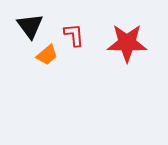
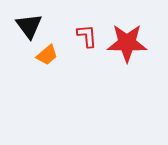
black triangle: moved 1 px left
red L-shape: moved 13 px right, 1 px down
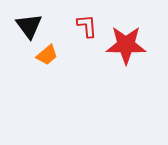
red L-shape: moved 10 px up
red star: moved 1 px left, 2 px down
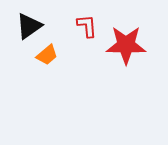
black triangle: rotated 32 degrees clockwise
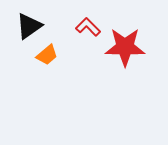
red L-shape: moved 1 px right, 1 px down; rotated 40 degrees counterclockwise
red star: moved 1 px left, 2 px down
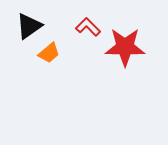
orange trapezoid: moved 2 px right, 2 px up
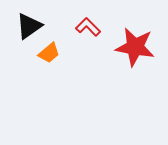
red star: moved 10 px right; rotated 9 degrees clockwise
